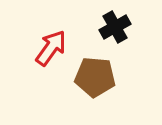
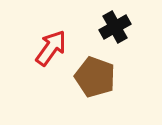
brown pentagon: rotated 15 degrees clockwise
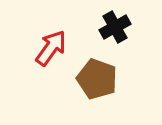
brown pentagon: moved 2 px right, 2 px down
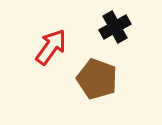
red arrow: moved 1 px up
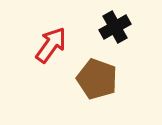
red arrow: moved 2 px up
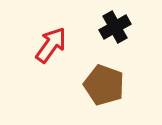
brown pentagon: moved 7 px right, 6 px down
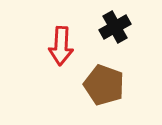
red arrow: moved 10 px right, 1 px down; rotated 147 degrees clockwise
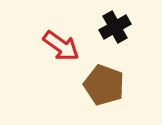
red arrow: rotated 57 degrees counterclockwise
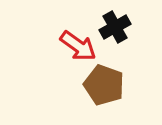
red arrow: moved 17 px right
